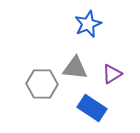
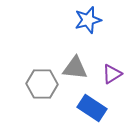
blue star: moved 4 px up; rotated 8 degrees clockwise
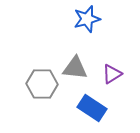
blue star: moved 1 px left, 1 px up
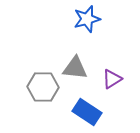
purple triangle: moved 5 px down
gray hexagon: moved 1 px right, 3 px down
blue rectangle: moved 5 px left, 4 px down
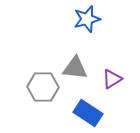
blue rectangle: moved 1 px right, 1 px down
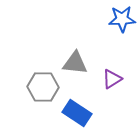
blue star: moved 35 px right; rotated 12 degrees clockwise
gray triangle: moved 5 px up
blue rectangle: moved 11 px left
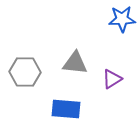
gray hexagon: moved 18 px left, 15 px up
blue rectangle: moved 11 px left, 4 px up; rotated 28 degrees counterclockwise
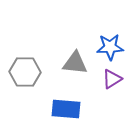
blue star: moved 12 px left, 28 px down
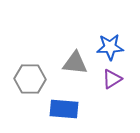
gray hexagon: moved 5 px right, 7 px down
blue rectangle: moved 2 px left
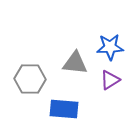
purple triangle: moved 2 px left, 1 px down
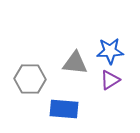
blue star: moved 4 px down
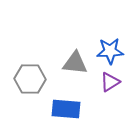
purple triangle: moved 2 px down
blue rectangle: moved 2 px right
